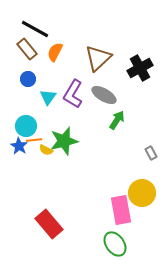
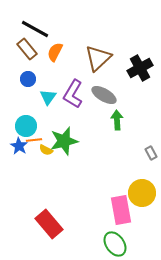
green arrow: rotated 36 degrees counterclockwise
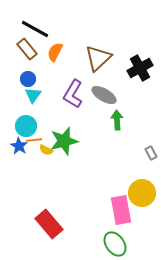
cyan triangle: moved 15 px left, 2 px up
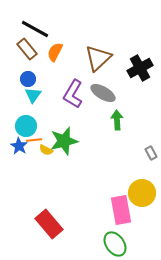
gray ellipse: moved 1 px left, 2 px up
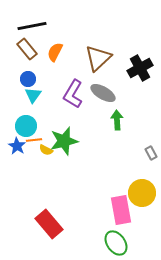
black line: moved 3 px left, 3 px up; rotated 40 degrees counterclockwise
blue star: moved 2 px left
green ellipse: moved 1 px right, 1 px up
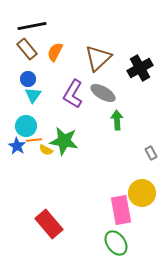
green star: rotated 24 degrees clockwise
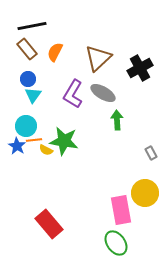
yellow circle: moved 3 px right
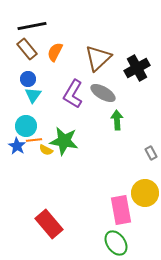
black cross: moved 3 px left
